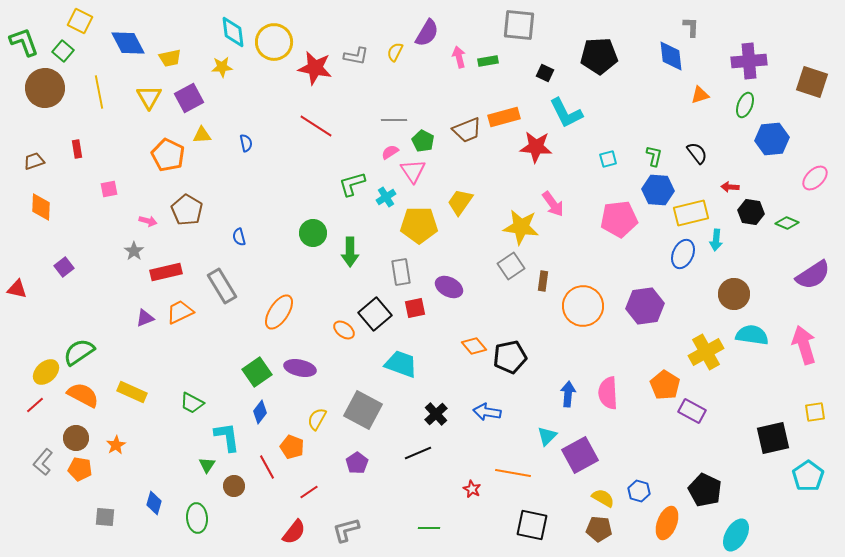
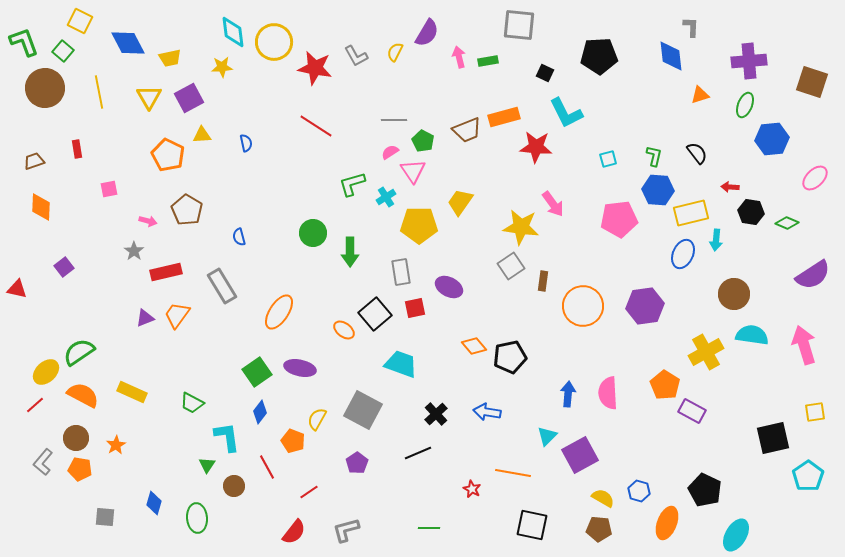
gray L-shape at (356, 56): rotated 50 degrees clockwise
orange trapezoid at (180, 312): moved 3 px left, 3 px down; rotated 28 degrees counterclockwise
orange pentagon at (292, 447): moved 1 px right, 6 px up
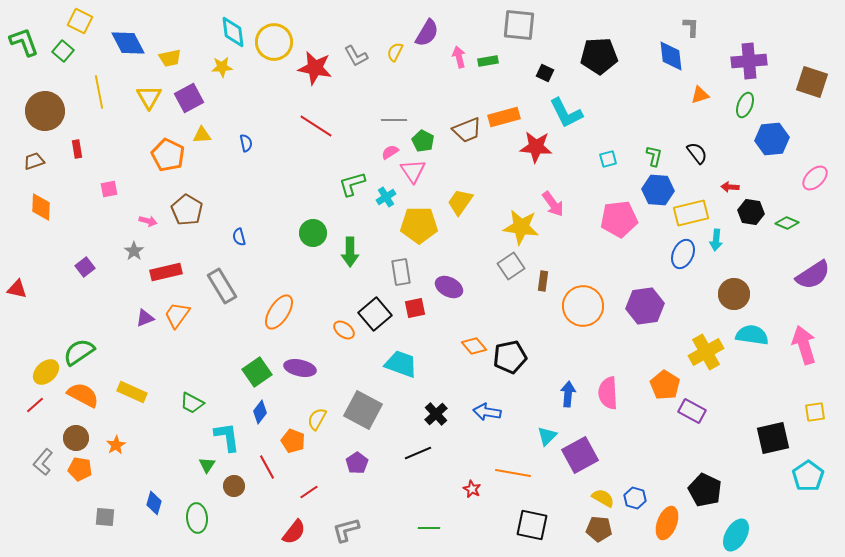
brown circle at (45, 88): moved 23 px down
purple square at (64, 267): moved 21 px right
blue hexagon at (639, 491): moved 4 px left, 7 px down
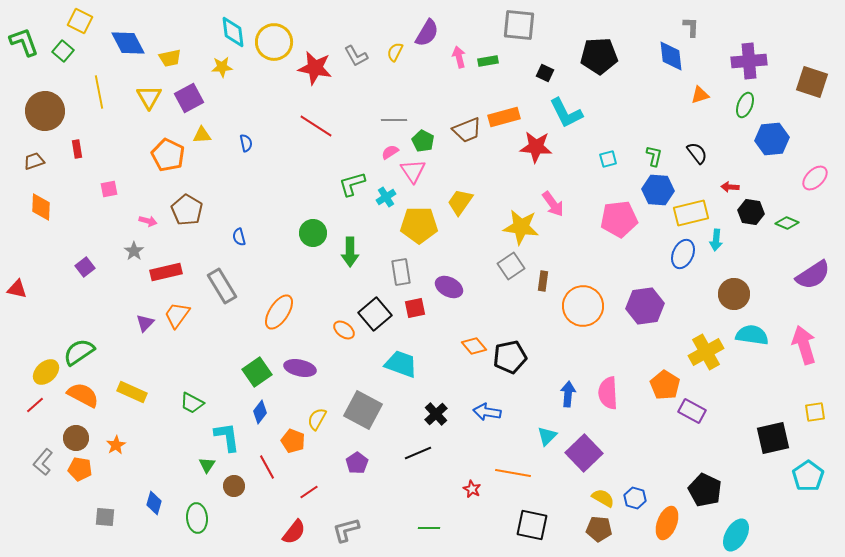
purple triangle at (145, 318): moved 5 px down; rotated 24 degrees counterclockwise
purple square at (580, 455): moved 4 px right, 2 px up; rotated 15 degrees counterclockwise
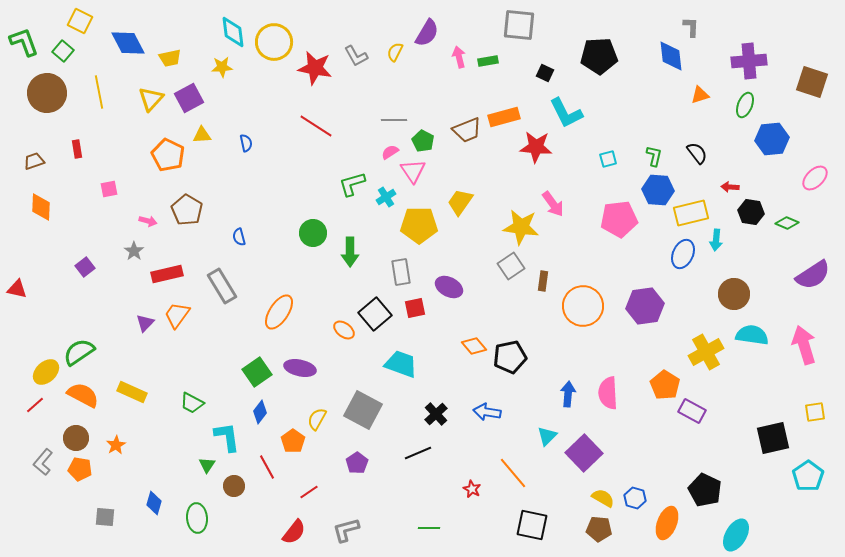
yellow triangle at (149, 97): moved 2 px right, 2 px down; rotated 12 degrees clockwise
brown circle at (45, 111): moved 2 px right, 18 px up
red rectangle at (166, 272): moved 1 px right, 2 px down
orange pentagon at (293, 441): rotated 15 degrees clockwise
orange line at (513, 473): rotated 40 degrees clockwise
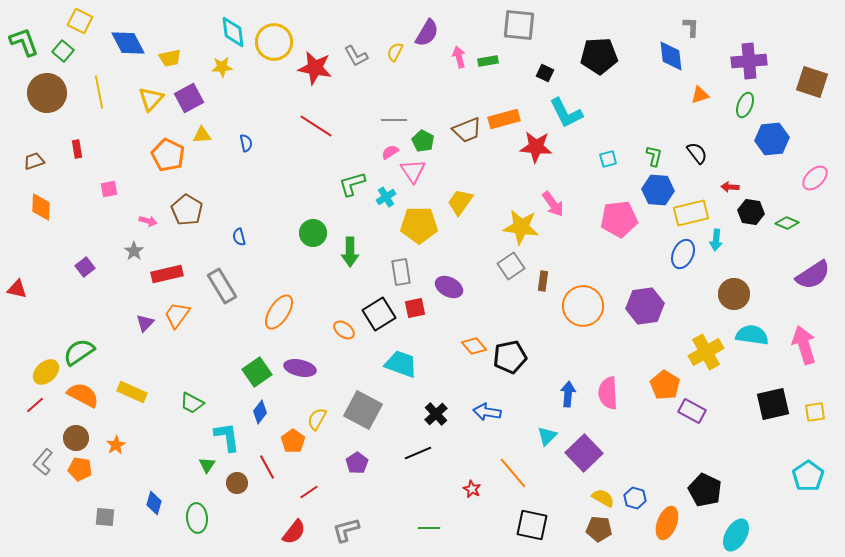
orange rectangle at (504, 117): moved 2 px down
black square at (375, 314): moved 4 px right; rotated 8 degrees clockwise
black square at (773, 438): moved 34 px up
brown circle at (234, 486): moved 3 px right, 3 px up
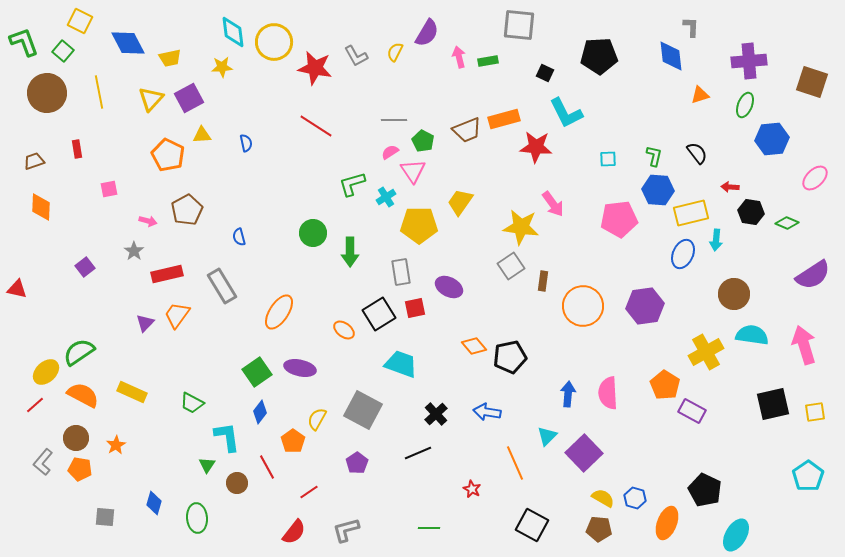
cyan square at (608, 159): rotated 12 degrees clockwise
brown pentagon at (187, 210): rotated 12 degrees clockwise
orange line at (513, 473): moved 2 px right, 10 px up; rotated 16 degrees clockwise
black square at (532, 525): rotated 16 degrees clockwise
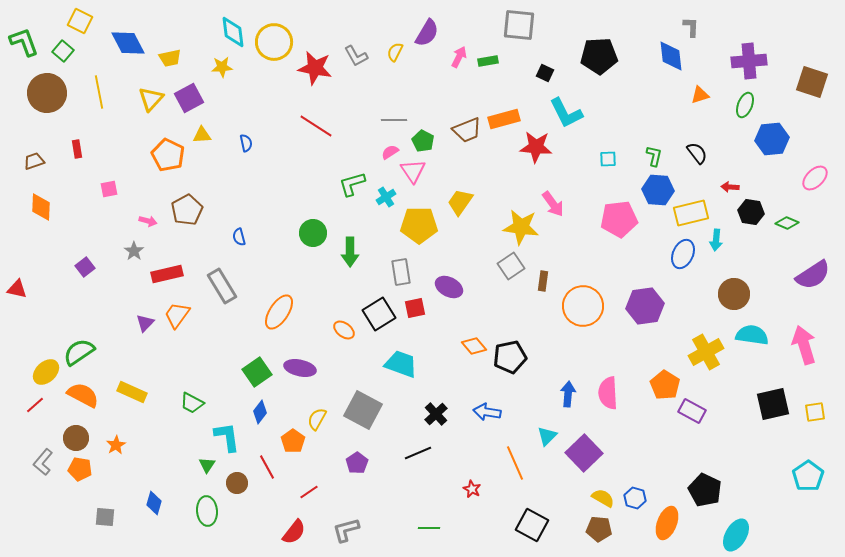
pink arrow at (459, 57): rotated 40 degrees clockwise
green ellipse at (197, 518): moved 10 px right, 7 px up
